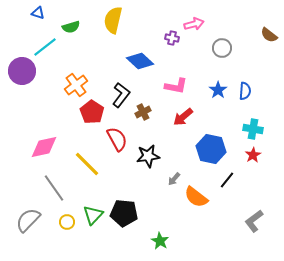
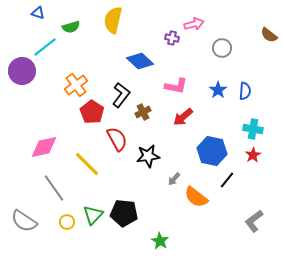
blue hexagon: moved 1 px right, 2 px down
gray semicircle: moved 4 px left, 1 px down; rotated 100 degrees counterclockwise
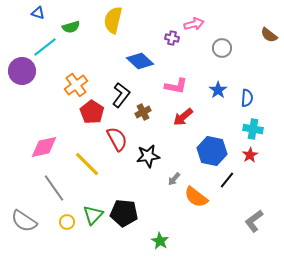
blue semicircle: moved 2 px right, 7 px down
red star: moved 3 px left
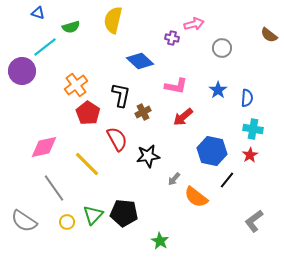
black L-shape: rotated 25 degrees counterclockwise
red pentagon: moved 4 px left, 1 px down
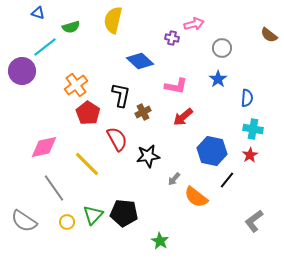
blue star: moved 11 px up
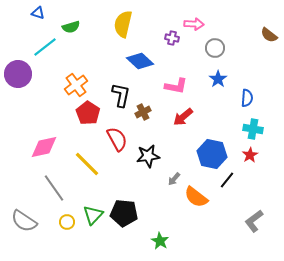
yellow semicircle: moved 10 px right, 4 px down
pink arrow: rotated 18 degrees clockwise
gray circle: moved 7 px left
purple circle: moved 4 px left, 3 px down
blue hexagon: moved 3 px down
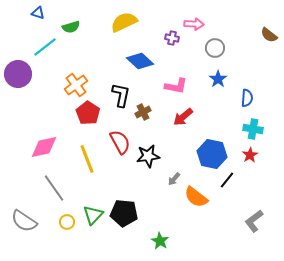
yellow semicircle: moved 1 px right, 2 px up; rotated 52 degrees clockwise
red semicircle: moved 3 px right, 3 px down
yellow line: moved 5 px up; rotated 24 degrees clockwise
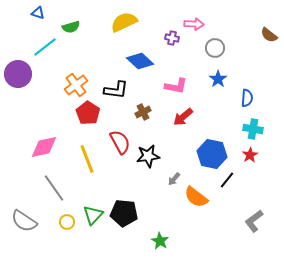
black L-shape: moved 5 px left, 5 px up; rotated 85 degrees clockwise
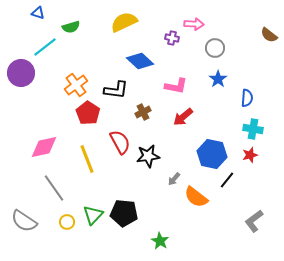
purple circle: moved 3 px right, 1 px up
red star: rotated 14 degrees clockwise
